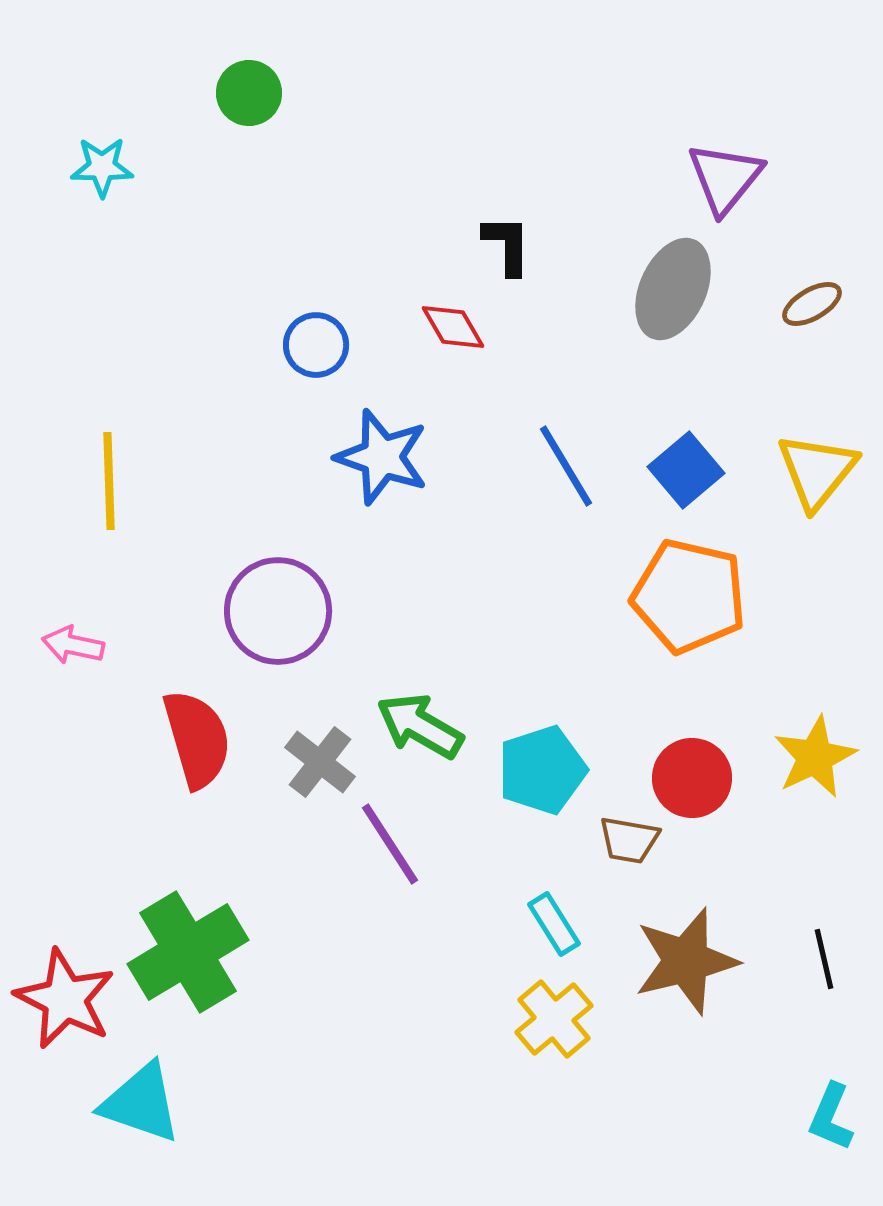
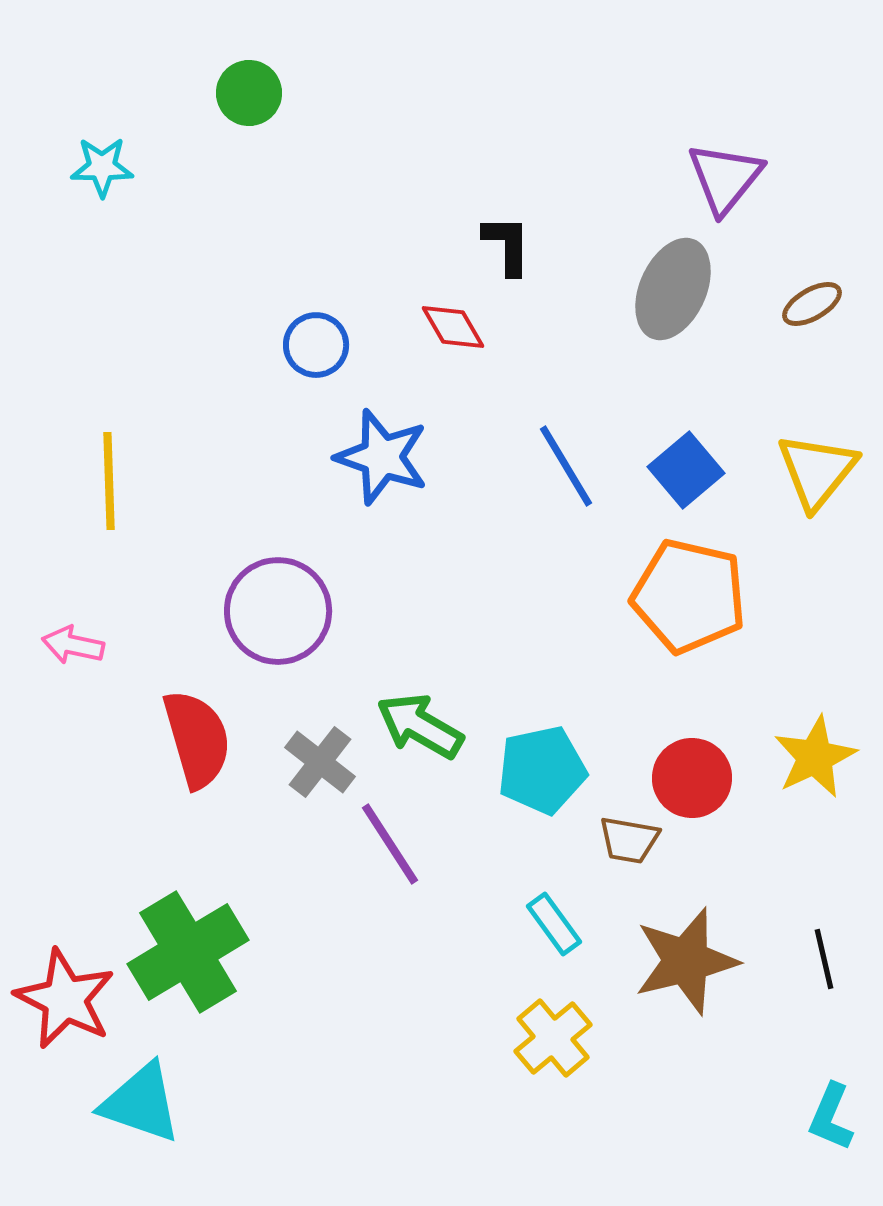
cyan pentagon: rotated 6 degrees clockwise
cyan rectangle: rotated 4 degrees counterclockwise
yellow cross: moved 1 px left, 19 px down
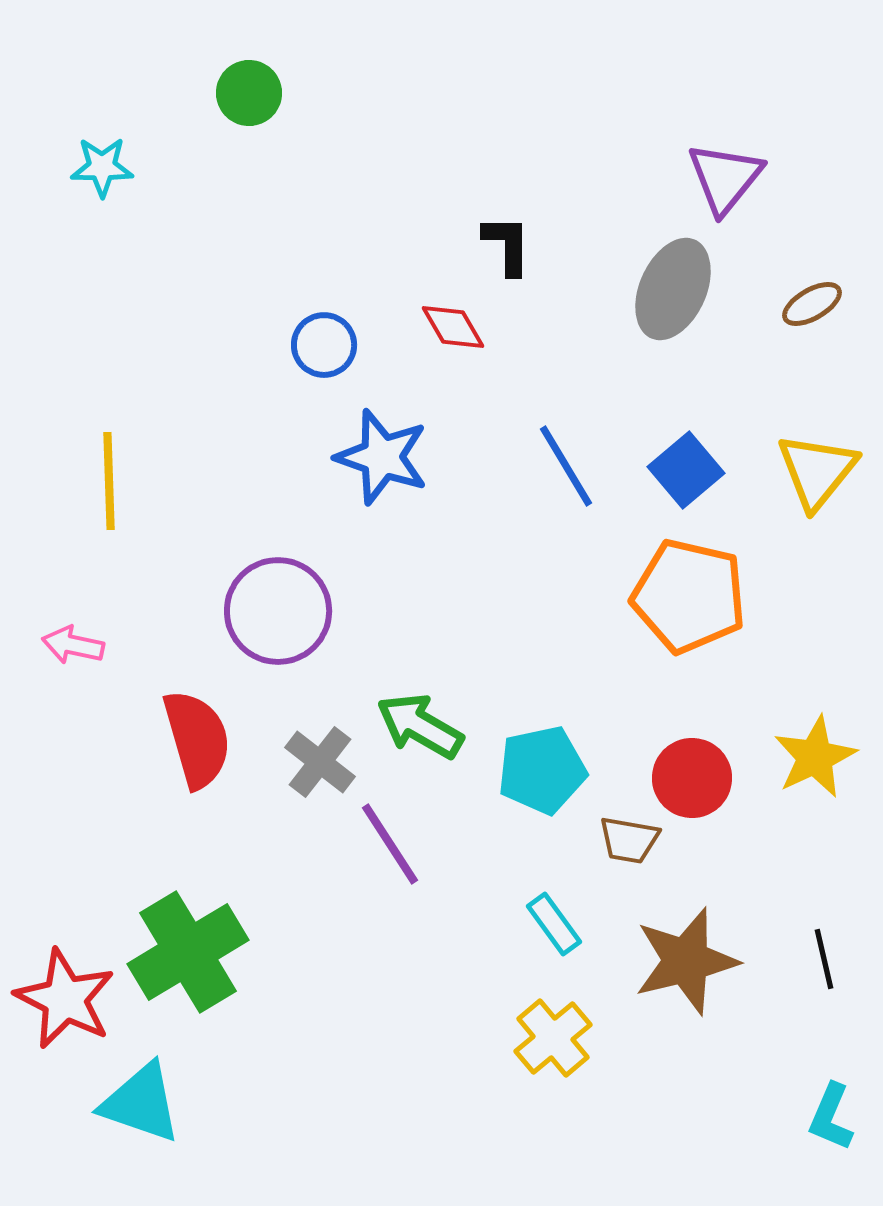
blue circle: moved 8 px right
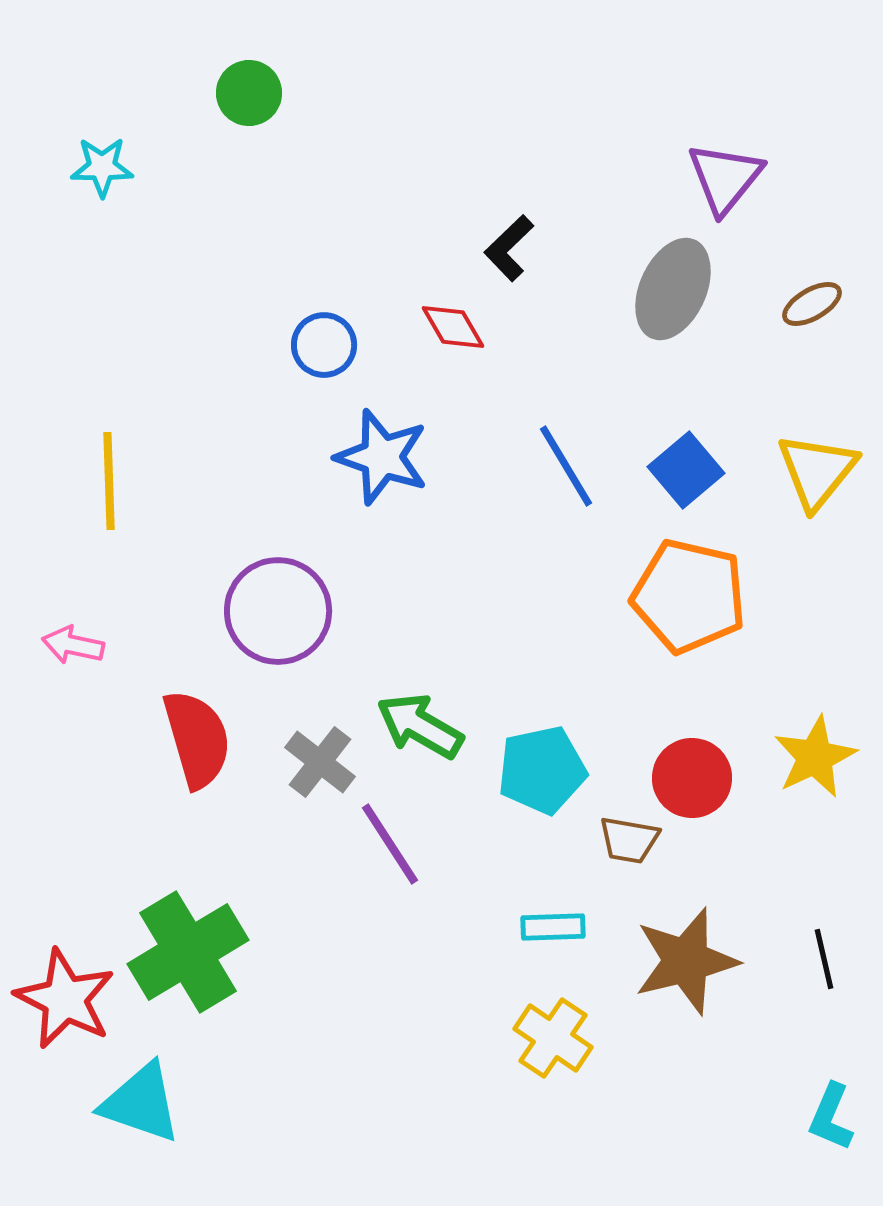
black L-shape: moved 2 px right, 3 px down; rotated 134 degrees counterclockwise
cyan rectangle: moved 1 px left, 3 px down; rotated 56 degrees counterclockwise
yellow cross: rotated 16 degrees counterclockwise
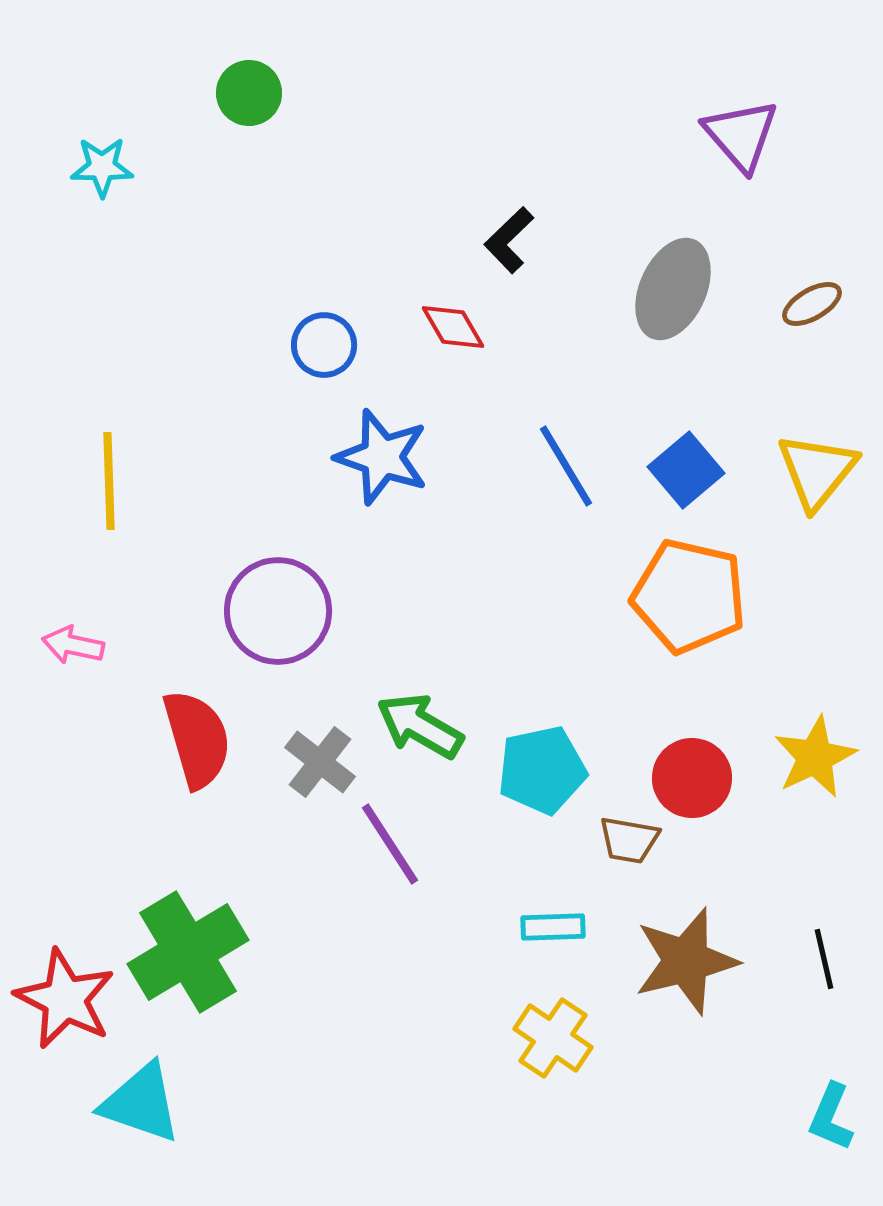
purple triangle: moved 16 px right, 43 px up; rotated 20 degrees counterclockwise
black L-shape: moved 8 px up
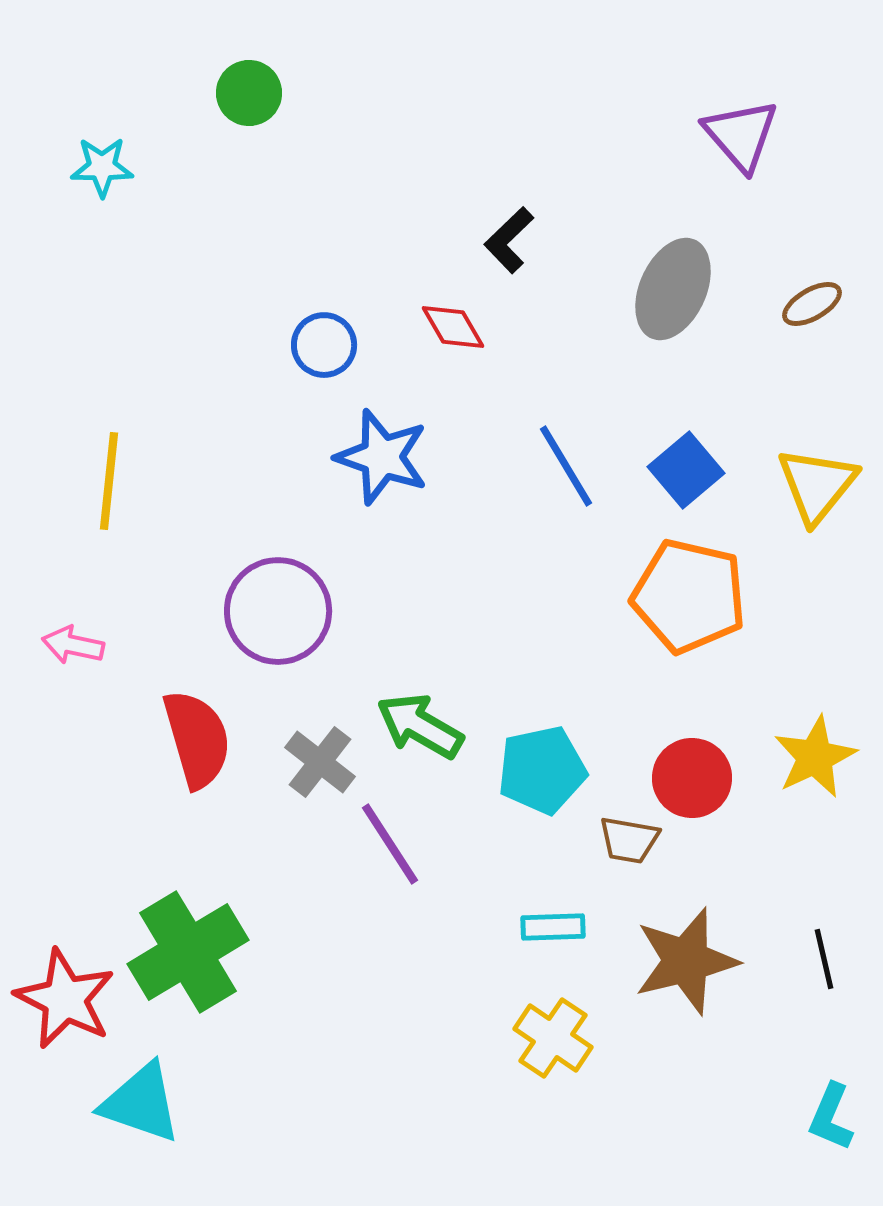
yellow triangle: moved 14 px down
yellow line: rotated 8 degrees clockwise
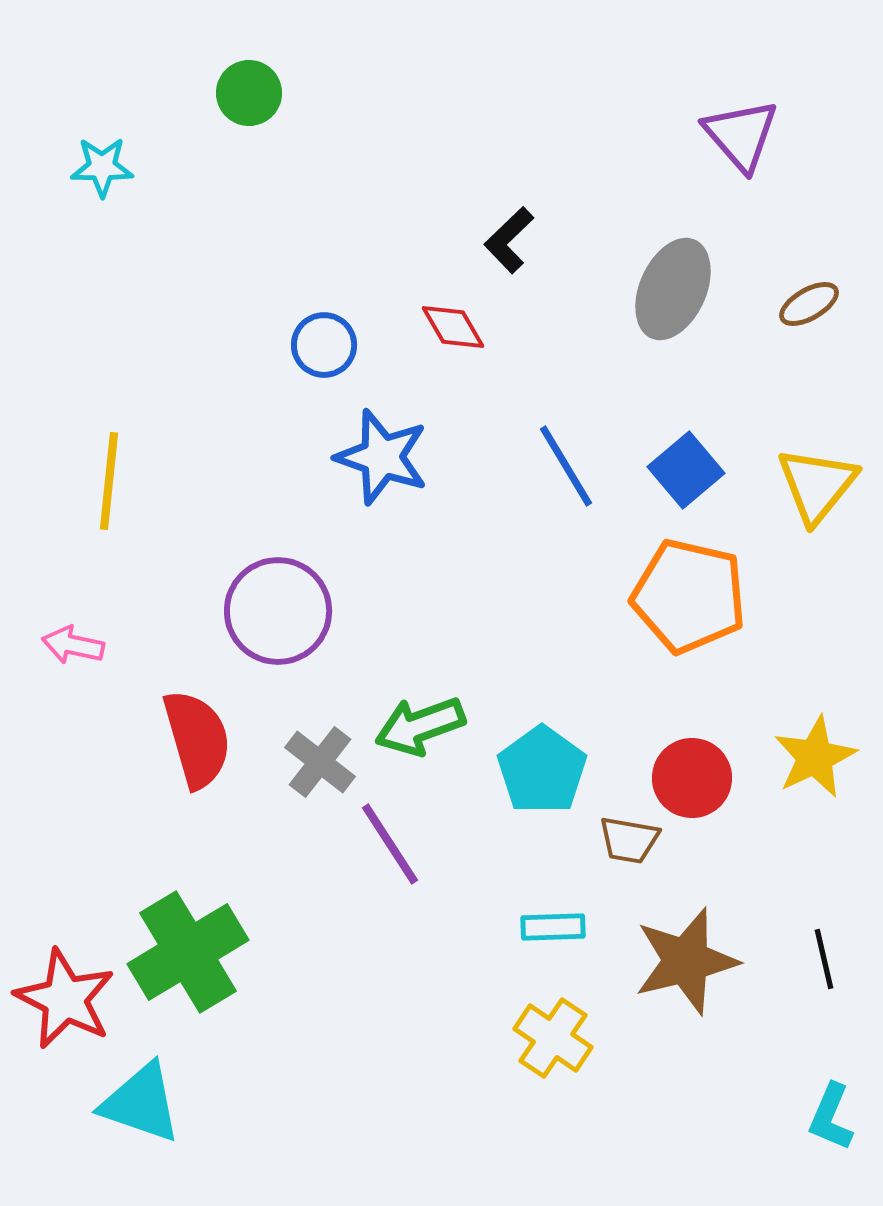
brown ellipse: moved 3 px left
green arrow: rotated 50 degrees counterclockwise
cyan pentagon: rotated 24 degrees counterclockwise
